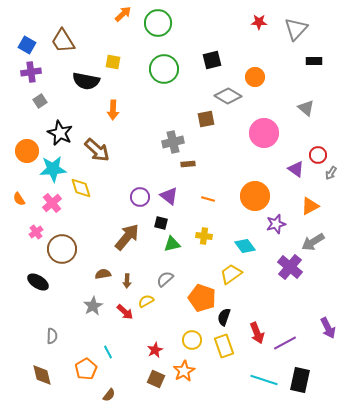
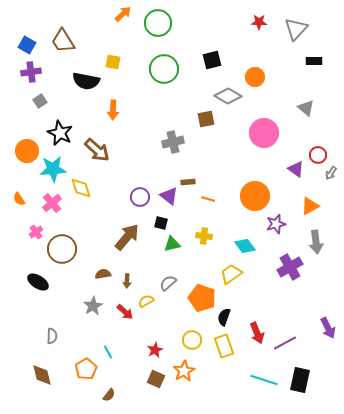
brown rectangle at (188, 164): moved 18 px down
gray arrow at (313, 242): moved 3 px right; rotated 65 degrees counterclockwise
purple cross at (290, 267): rotated 20 degrees clockwise
gray semicircle at (165, 279): moved 3 px right, 4 px down
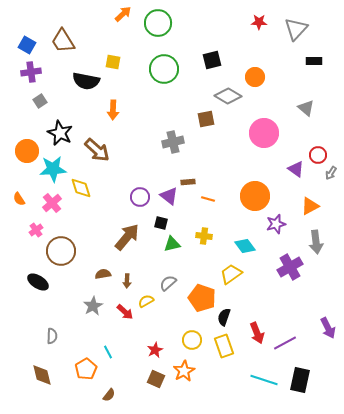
pink cross at (36, 232): moved 2 px up
brown circle at (62, 249): moved 1 px left, 2 px down
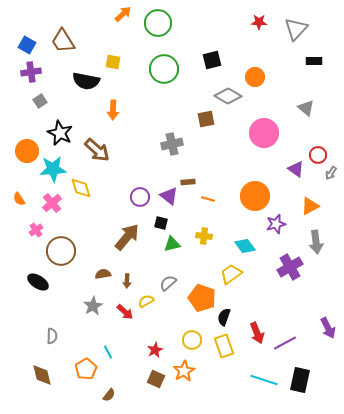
gray cross at (173, 142): moved 1 px left, 2 px down
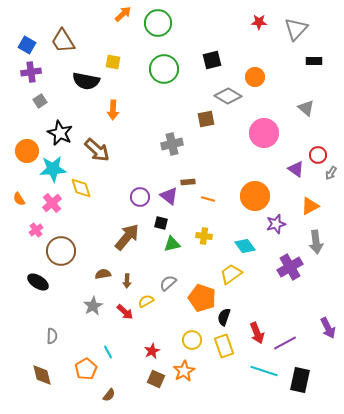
red star at (155, 350): moved 3 px left, 1 px down
cyan line at (264, 380): moved 9 px up
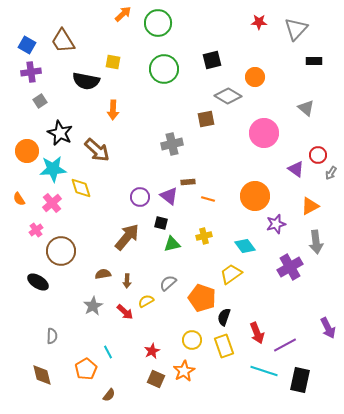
yellow cross at (204, 236): rotated 21 degrees counterclockwise
purple line at (285, 343): moved 2 px down
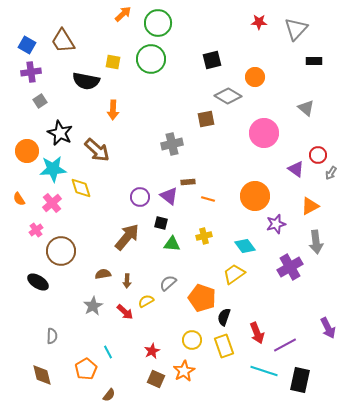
green circle at (164, 69): moved 13 px left, 10 px up
green triangle at (172, 244): rotated 18 degrees clockwise
yellow trapezoid at (231, 274): moved 3 px right
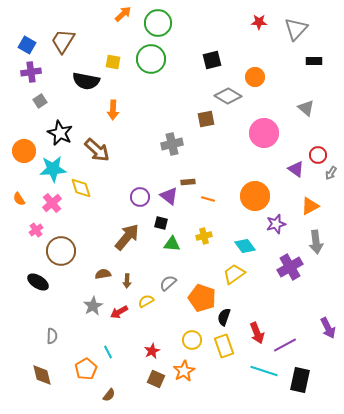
brown trapezoid at (63, 41): rotated 64 degrees clockwise
orange circle at (27, 151): moved 3 px left
red arrow at (125, 312): moved 6 px left; rotated 108 degrees clockwise
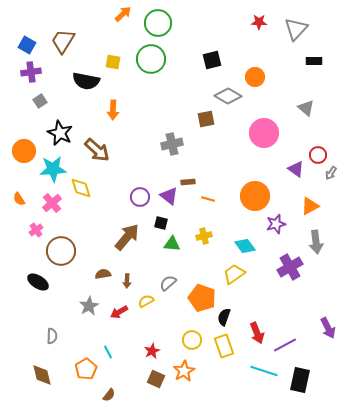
gray star at (93, 306): moved 4 px left
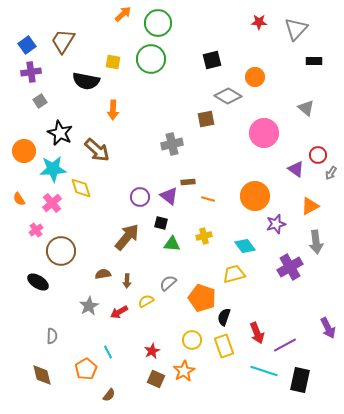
blue square at (27, 45): rotated 24 degrees clockwise
yellow trapezoid at (234, 274): rotated 20 degrees clockwise
